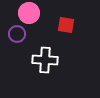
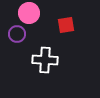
red square: rotated 18 degrees counterclockwise
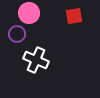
red square: moved 8 px right, 9 px up
white cross: moved 9 px left; rotated 20 degrees clockwise
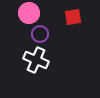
red square: moved 1 px left, 1 px down
purple circle: moved 23 px right
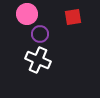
pink circle: moved 2 px left, 1 px down
white cross: moved 2 px right
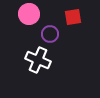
pink circle: moved 2 px right
purple circle: moved 10 px right
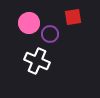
pink circle: moved 9 px down
white cross: moved 1 px left, 1 px down
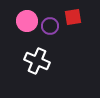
pink circle: moved 2 px left, 2 px up
purple circle: moved 8 px up
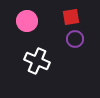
red square: moved 2 px left
purple circle: moved 25 px right, 13 px down
